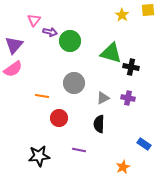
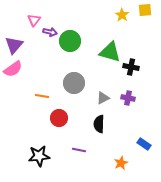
yellow square: moved 3 px left
green triangle: moved 1 px left, 1 px up
orange star: moved 2 px left, 4 px up
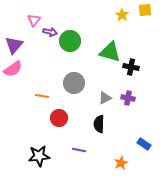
gray triangle: moved 2 px right
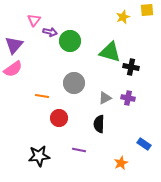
yellow square: moved 2 px right
yellow star: moved 1 px right, 2 px down; rotated 16 degrees clockwise
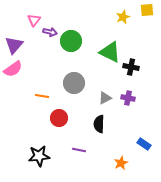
green circle: moved 1 px right
green triangle: rotated 10 degrees clockwise
